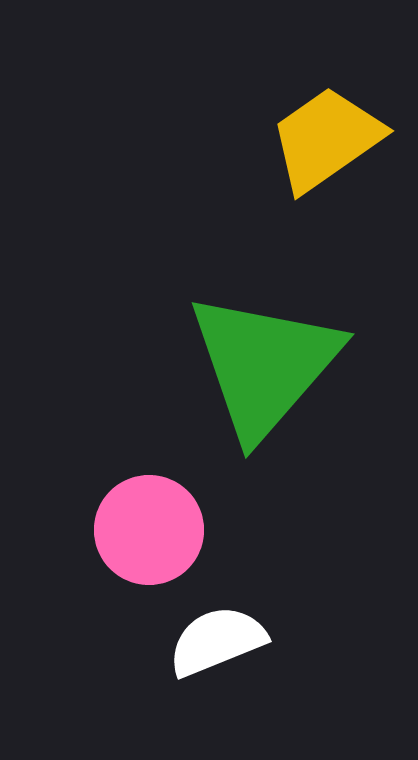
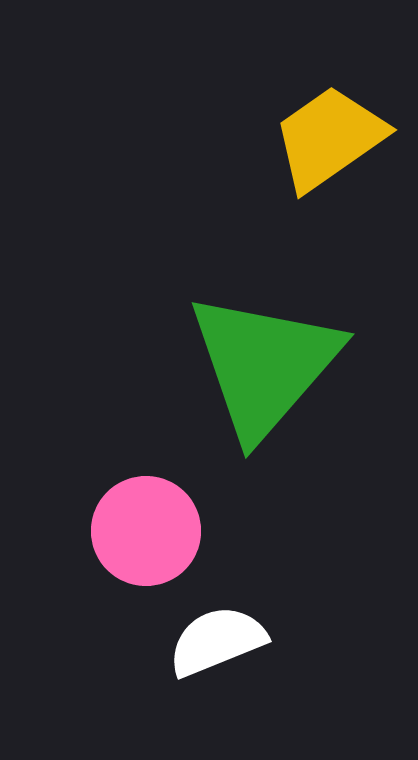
yellow trapezoid: moved 3 px right, 1 px up
pink circle: moved 3 px left, 1 px down
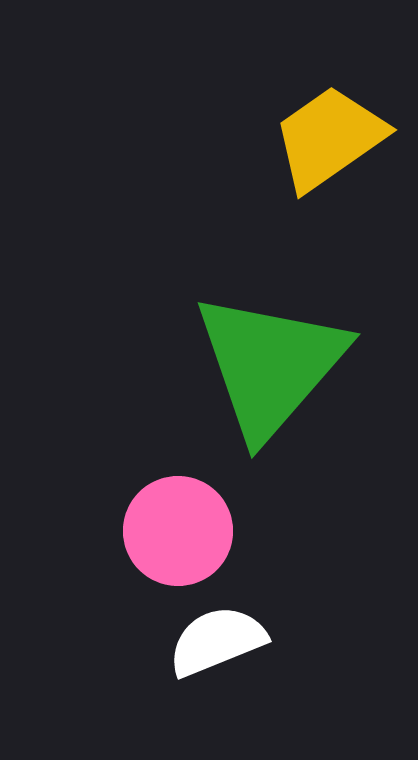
green triangle: moved 6 px right
pink circle: moved 32 px right
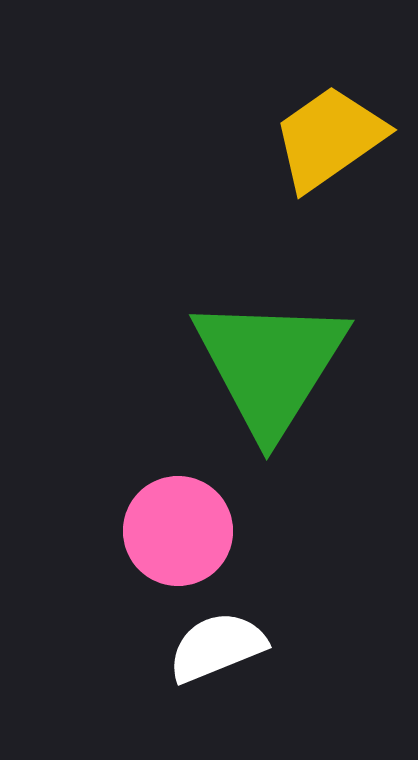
green triangle: rotated 9 degrees counterclockwise
white semicircle: moved 6 px down
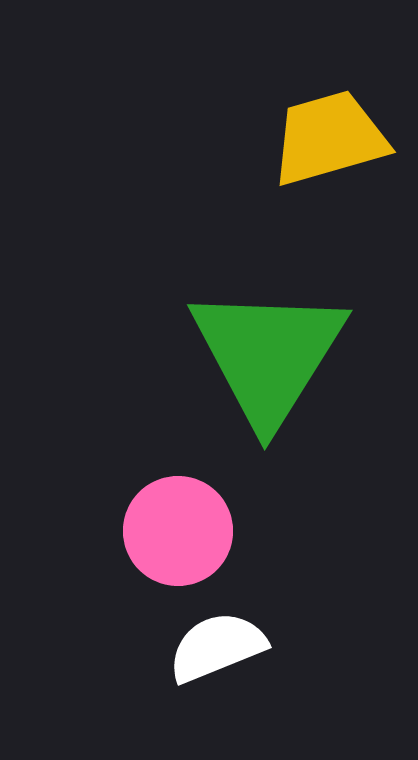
yellow trapezoid: rotated 19 degrees clockwise
green triangle: moved 2 px left, 10 px up
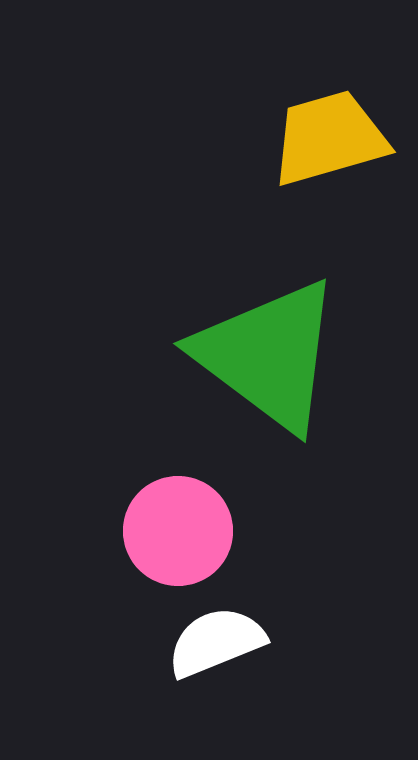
green triangle: rotated 25 degrees counterclockwise
white semicircle: moved 1 px left, 5 px up
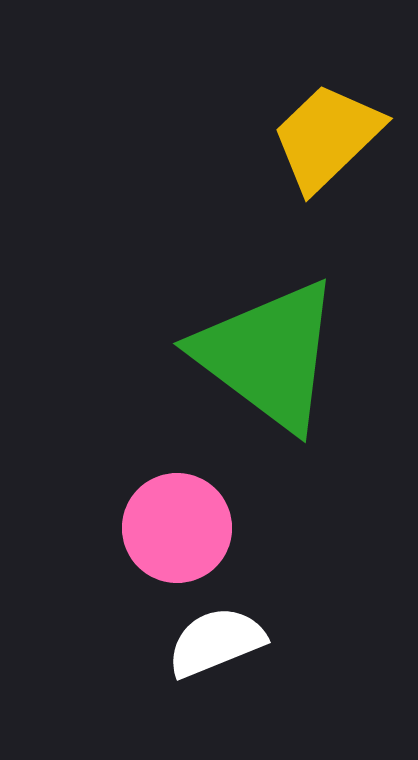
yellow trapezoid: moved 2 px left, 1 px up; rotated 28 degrees counterclockwise
pink circle: moved 1 px left, 3 px up
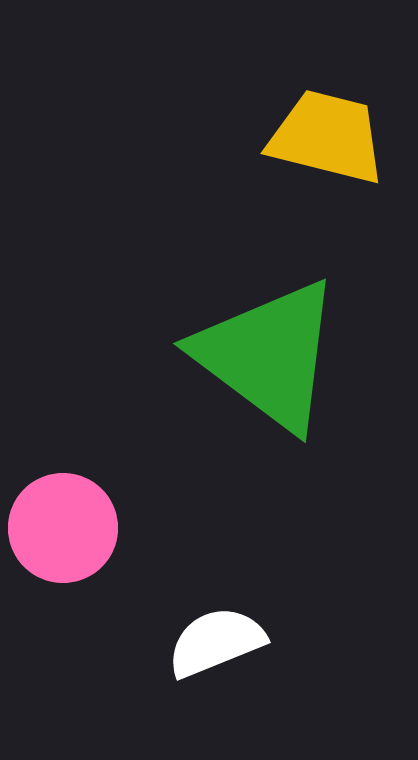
yellow trapezoid: rotated 58 degrees clockwise
pink circle: moved 114 px left
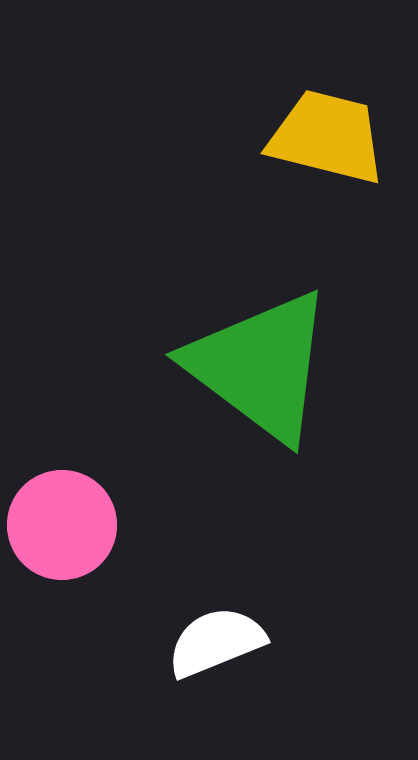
green triangle: moved 8 px left, 11 px down
pink circle: moved 1 px left, 3 px up
